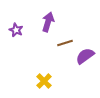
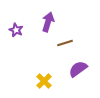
purple semicircle: moved 7 px left, 13 px down
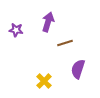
purple star: rotated 16 degrees counterclockwise
purple semicircle: rotated 36 degrees counterclockwise
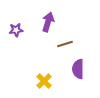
purple star: rotated 16 degrees counterclockwise
brown line: moved 1 px down
purple semicircle: rotated 18 degrees counterclockwise
